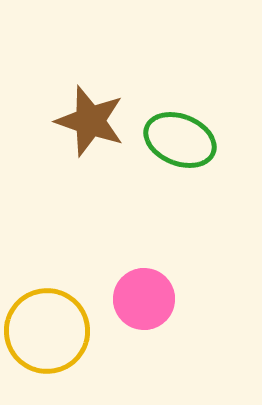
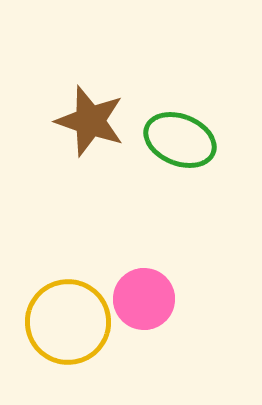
yellow circle: moved 21 px right, 9 px up
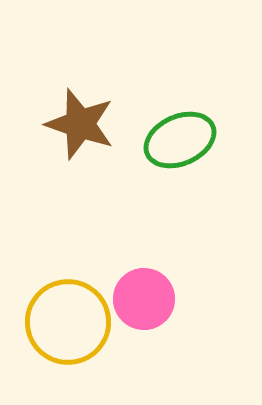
brown star: moved 10 px left, 3 px down
green ellipse: rotated 46 degrees counterclockwise
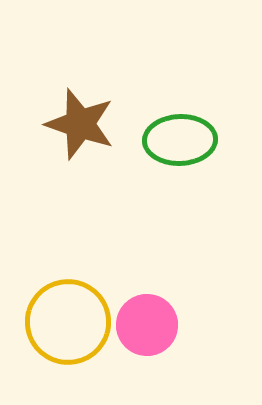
green ellipse: rotated 22 degrees clockwise
pink circle: moved 3 px right, 26 px down
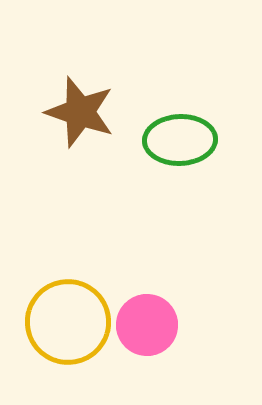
brown star: moved 12 px up
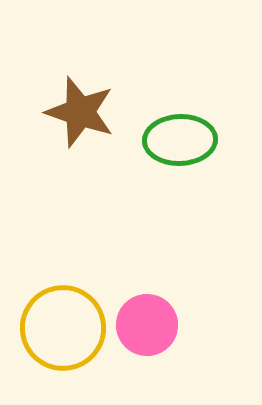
yellow circle: moved 5 px left, 6 px down
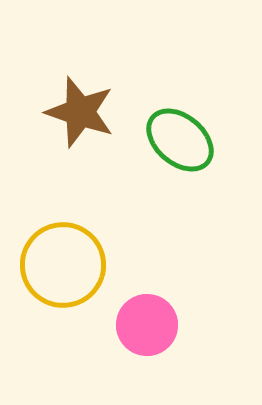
green ellipse: rotated 42 degrees clockwise
yellow circle: moved 63 px up
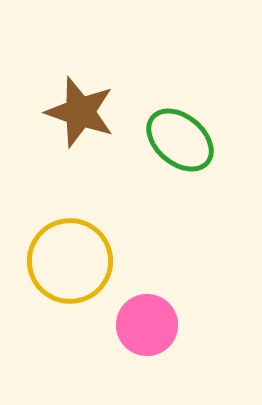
yellow circle: moved 7 px right, 4 px up
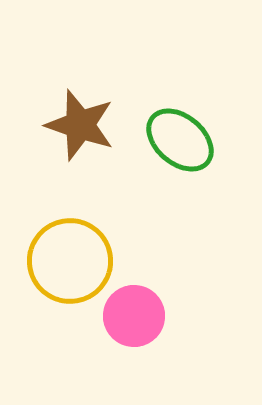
brown star: moved 13 px down
pink circle: moved 13 px left, 9 px up
